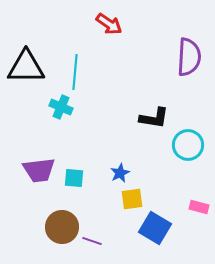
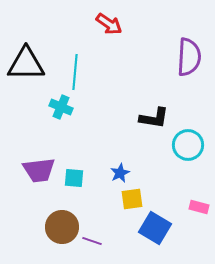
black triangle: moved 3 px up
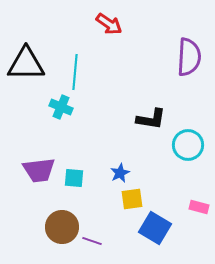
black L-shape: moved 3 px left, 1 px down
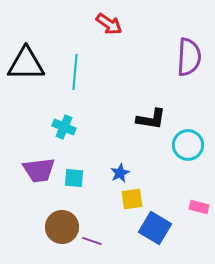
cyan cross: moved 3 px right, 20 px down
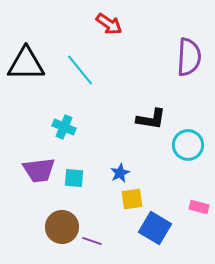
cyan line: moved 5 px right, 2 px up; rotated 44 degrees counterclockwise
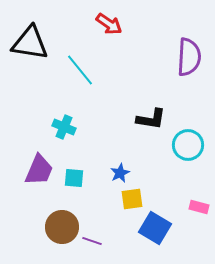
black triangle: moved 4 px right, 21 px up; rotated 9 degrees clockwise
purple trapezoid: rotated 60 degrees counterclockwise
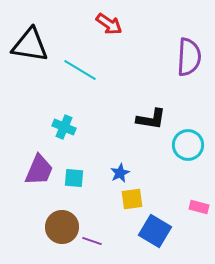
black triangle: moved 2 px down
cyan line: rotated 20 degrees counterclockwise
blue square: moved 3 px down
